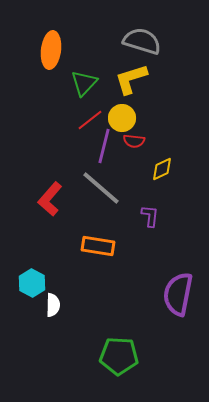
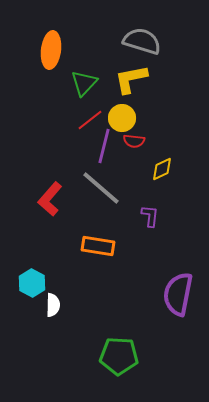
yellow L-shape: rotated 6 degrees clockwise
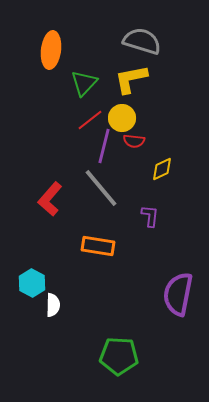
gray line: rotated 9 degrees clockwise
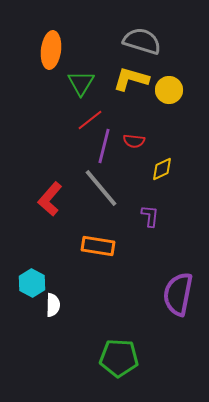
yellow L-shape: rotated 27 degrees clockwise
green triangle: moved 3 px left; rotated 12 degrees counterclockwise
yellow circle: moved 47 px right, 28 px up
green pentagon: moved 2 px down
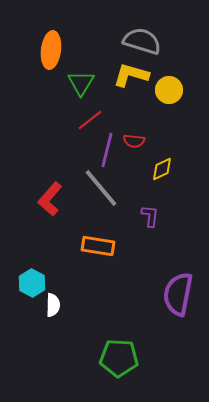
yellow L-shape: moved 4 px up
purple line: moved 3 px right, 4 px down
